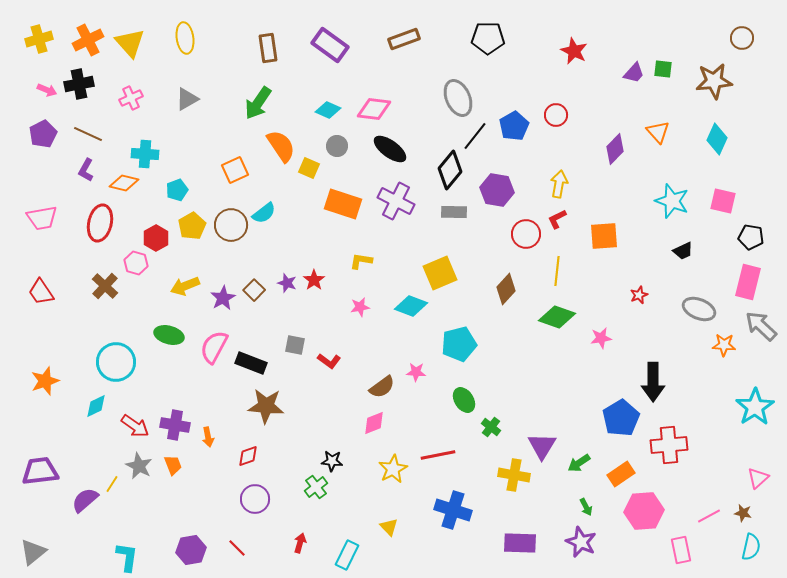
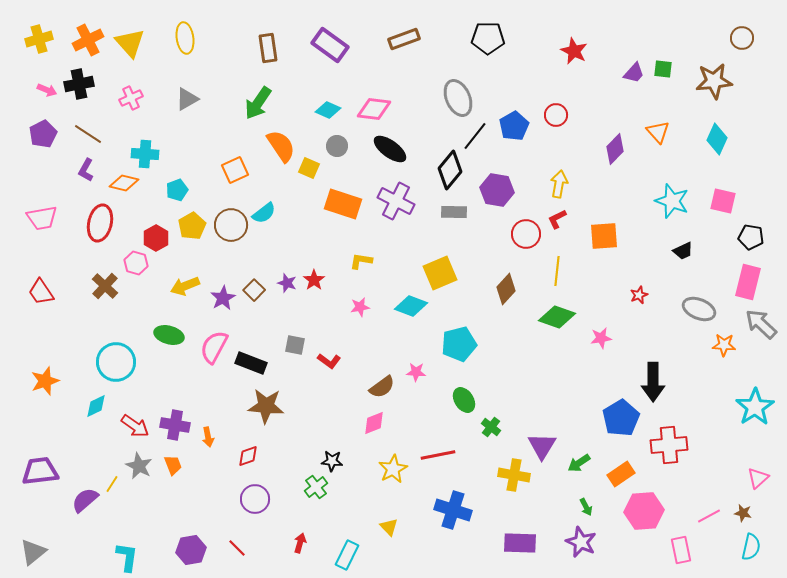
brown line at (88, 134): rotated 8 degrees clockwise
gray arrow at (761, 326): moved 2 px up
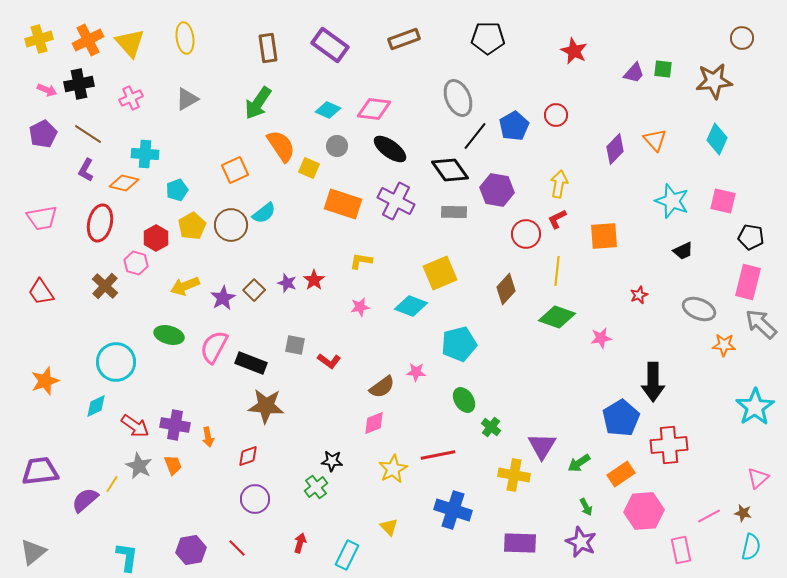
orange triangle at (658, 132): moved 3 px left, 8 px down
black diamond at (450, 170): rotated 75 degrees counterclockwise
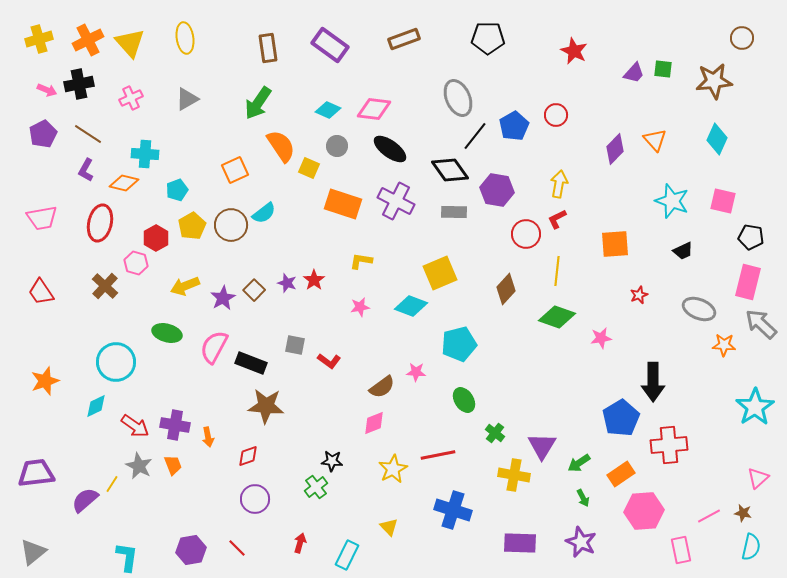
orange square at (604, 236): moved 11 px right, 8 px down
green ellipse at (169, 335): moved 2 px left, 2 px up
green cross at (491, 427): moved 4 px right, 6 px down
purple trapezoid at (40, 471): moved 4 px left, 2 px down
green arrow at (586, 507): moved 3 px left, 9 px up
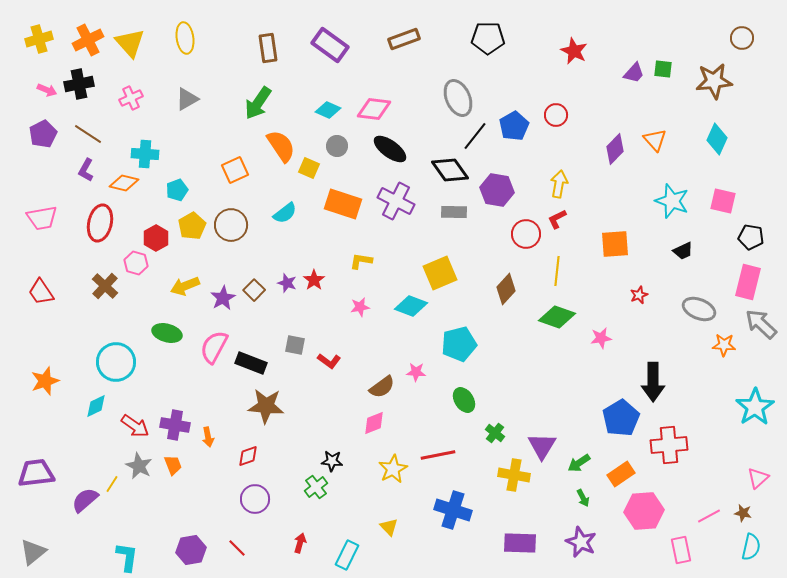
cyan semicircle at (264, 213): moved 21 px right
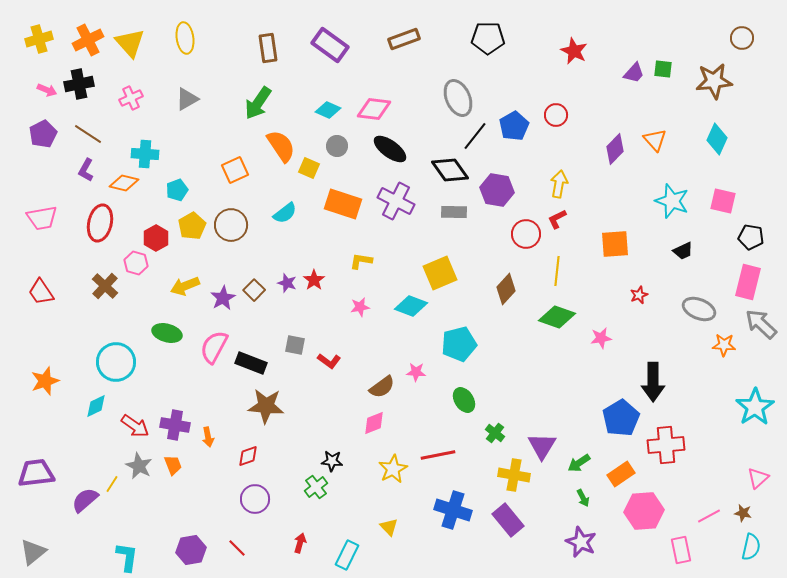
red cross at (669, 445): moved 3 px left
purple rectangle at (520, 543): moved 12 px left, 23 px up; rotated 48 degrees clockwise
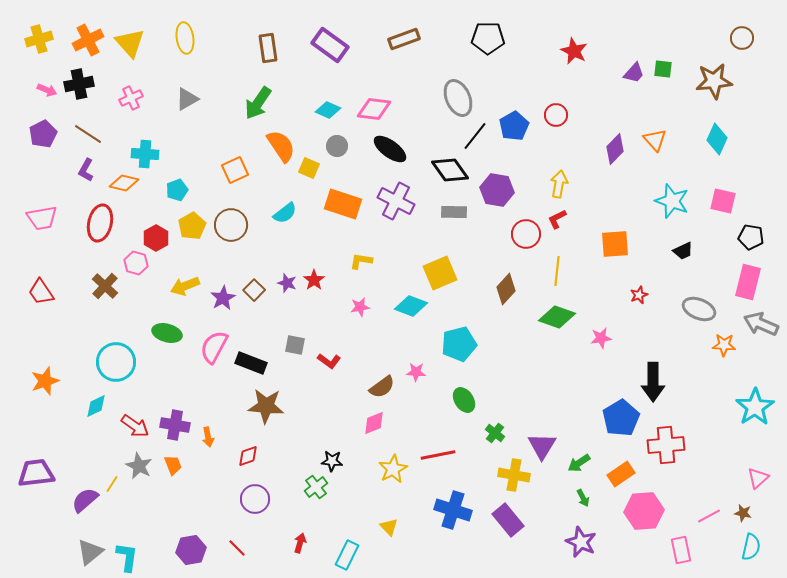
gray arrow at (761, 324): rotated 20 degrees counterclockwise
gray triangle at (33, 552): moved 57 px right
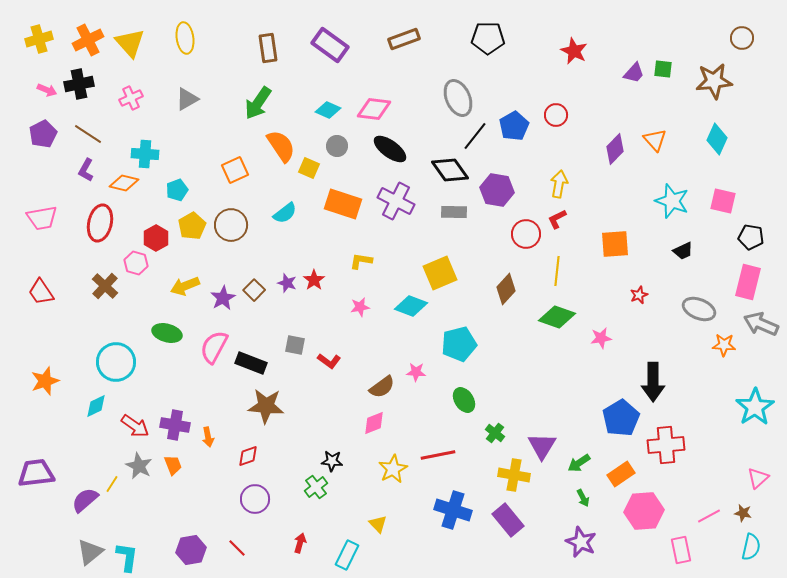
yellow triangle at (389, 527): moved 11 px left, 3 px up
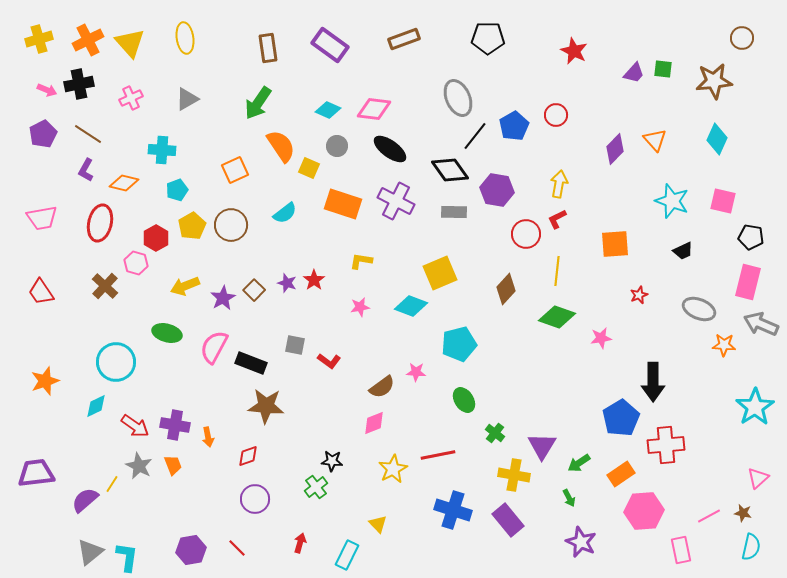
cyan cross at (145, 154): moved 17 px right, 4 px up
green arrow at (583, 498): moved 14 px left
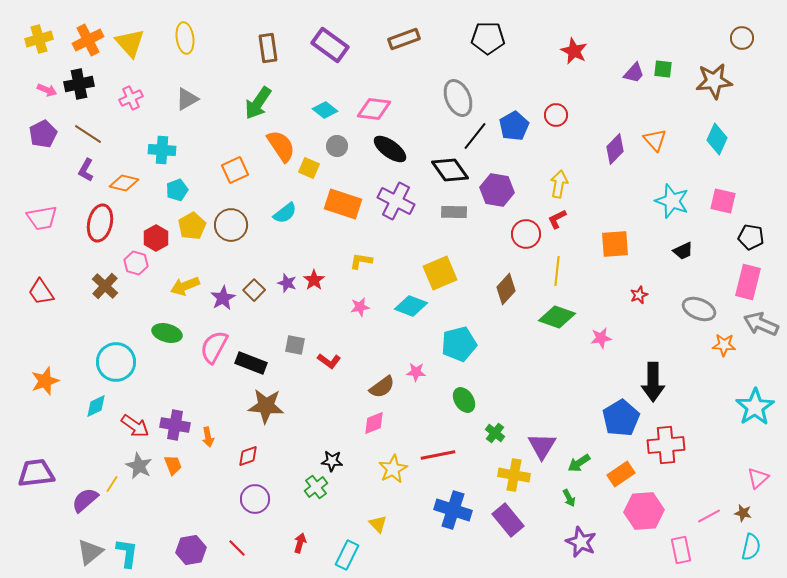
cyan diamond at (328, 110): moved 3 px left; rotated 15 degrees clockwise
cyan L-shape at (127, 557): moved 4 px up
